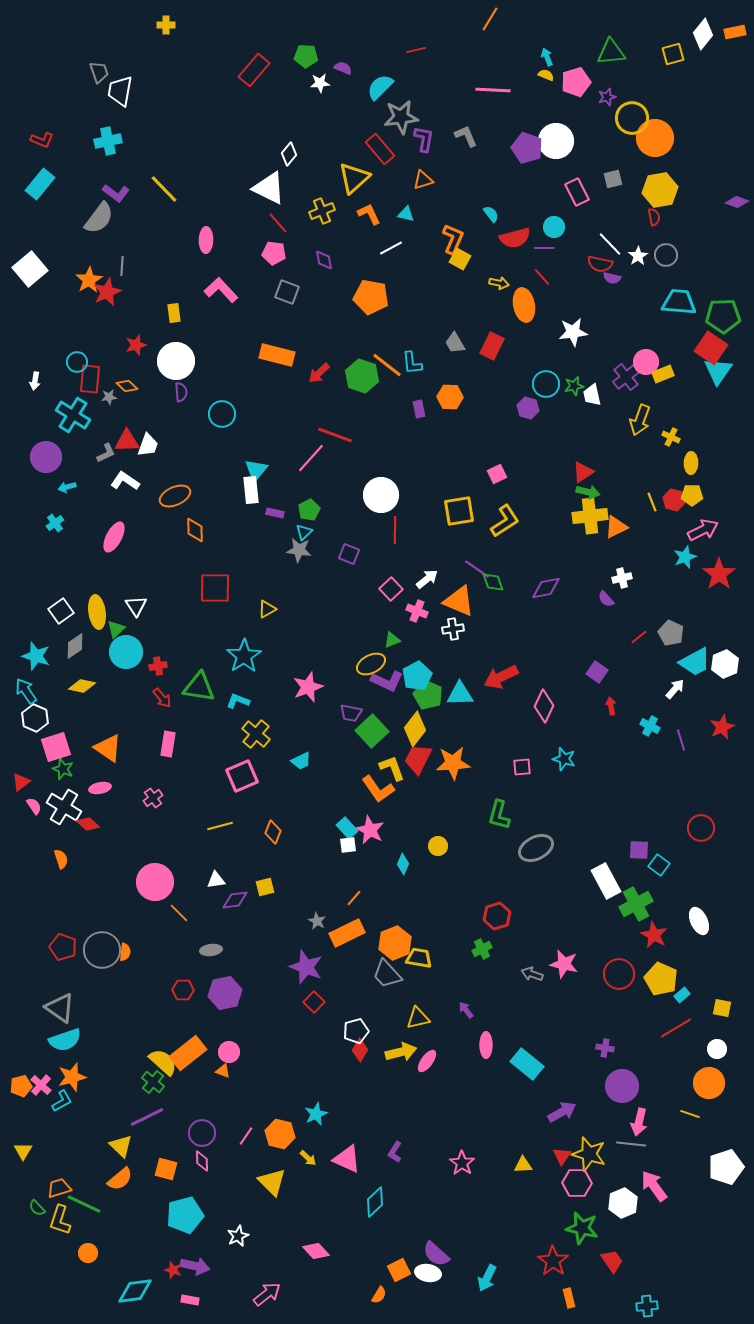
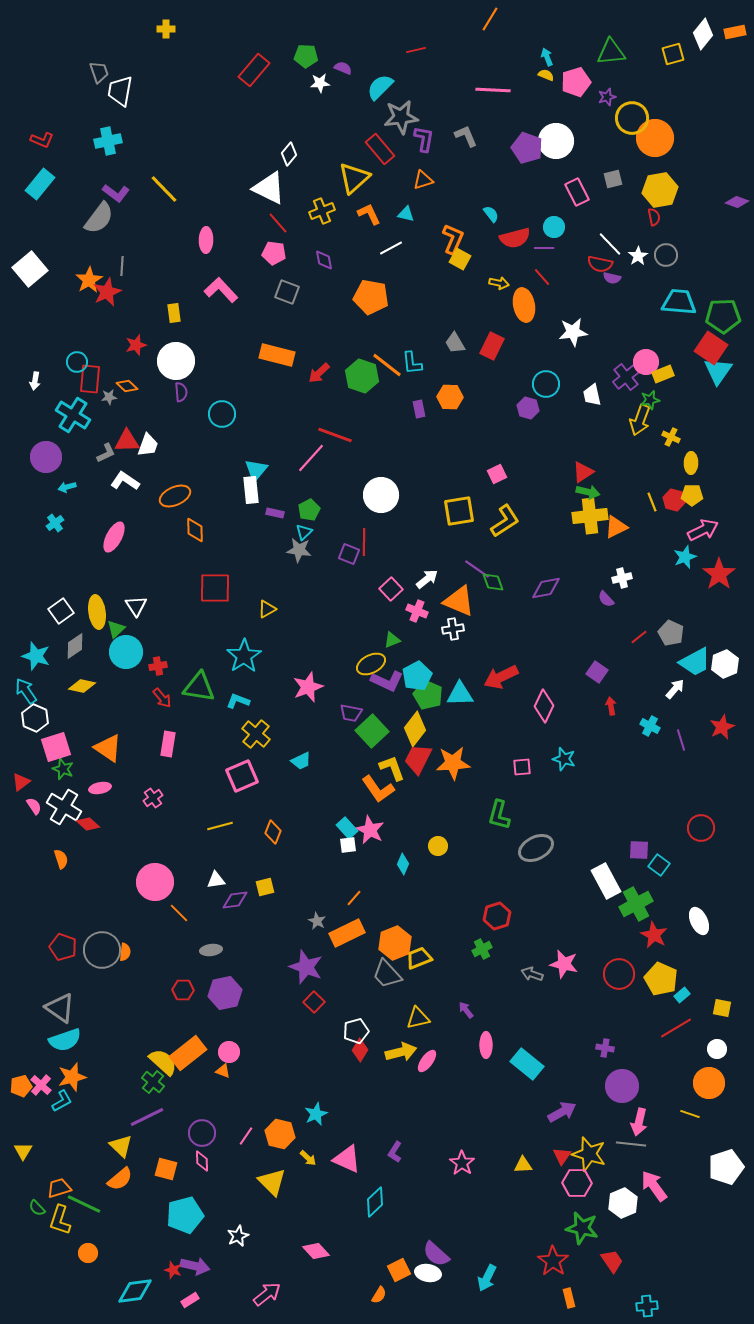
yellow cross at (166, 25): moved 4 px down
green star at (574, 386): moved 76 px right, 14 px down
red line at (395, 530): moved 31 px left, 12 px down
yellow trapezoid at (419, 958): rotated 32 degrees counterclockwise
pink rectangle at (190, 1300): rotated 42 degrees counterclockwise
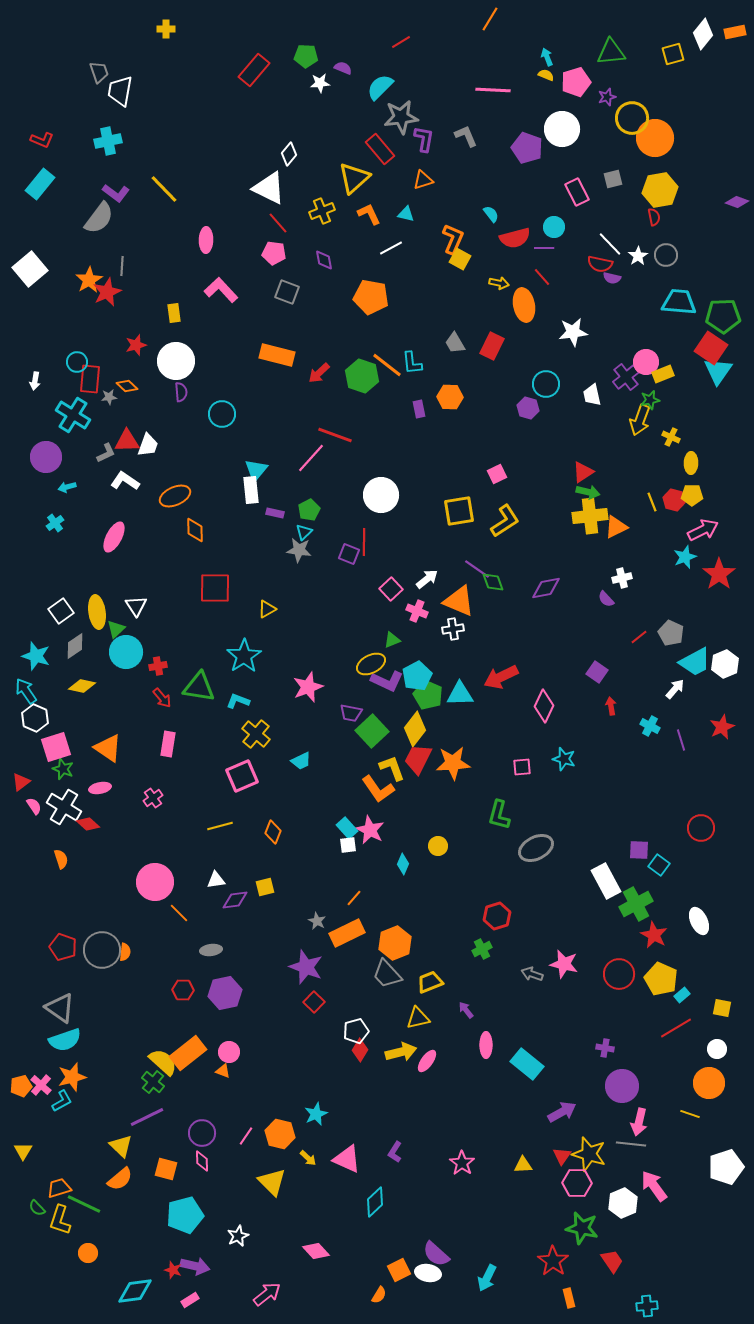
red line at (416, 50): moved 15 px left, 8 px up; rotated 18 degrees counterclockwise
white circle at (556, 141): moved 6 px right, 12 px up
yellow trapezoid at (419, 958): moved 11 px right, 24 px down
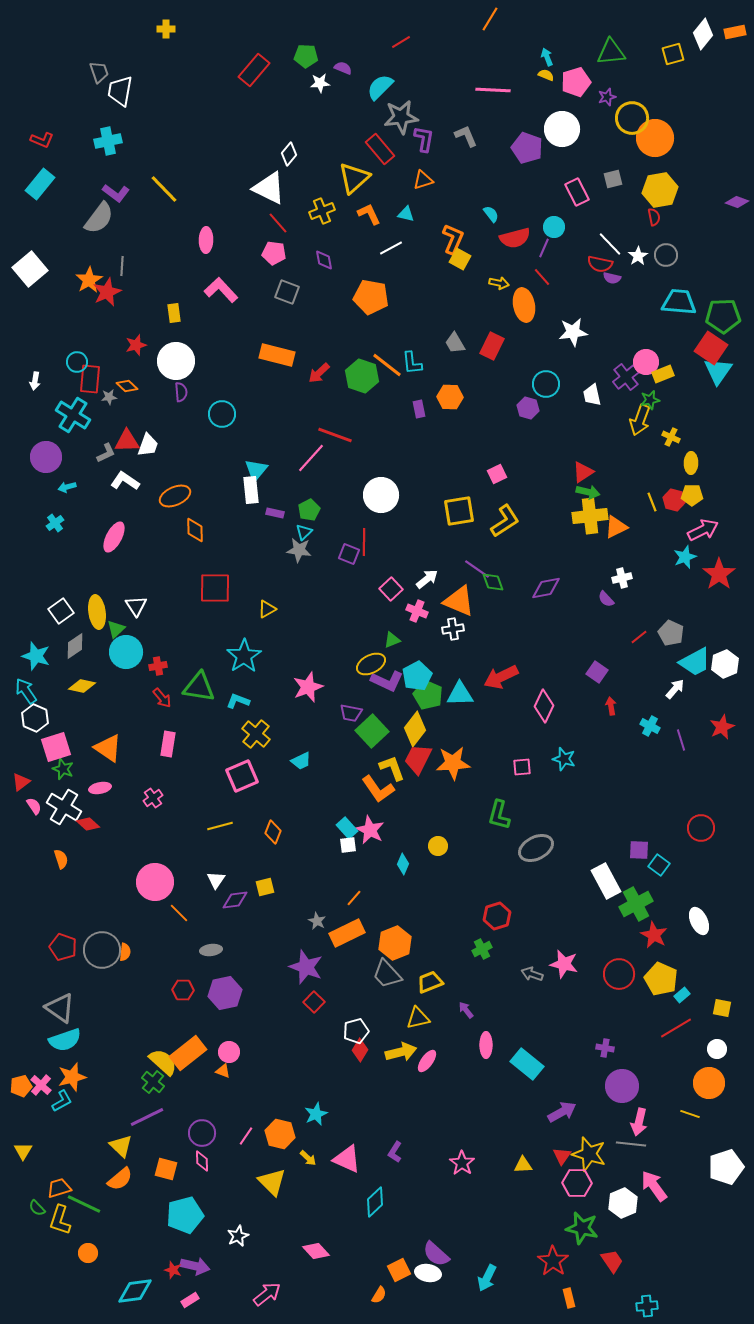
purple line at (544, 248): rotated 66 degrees counterclockwise
white triangle at (216, 880): rotated 48 degrees counterclockwise
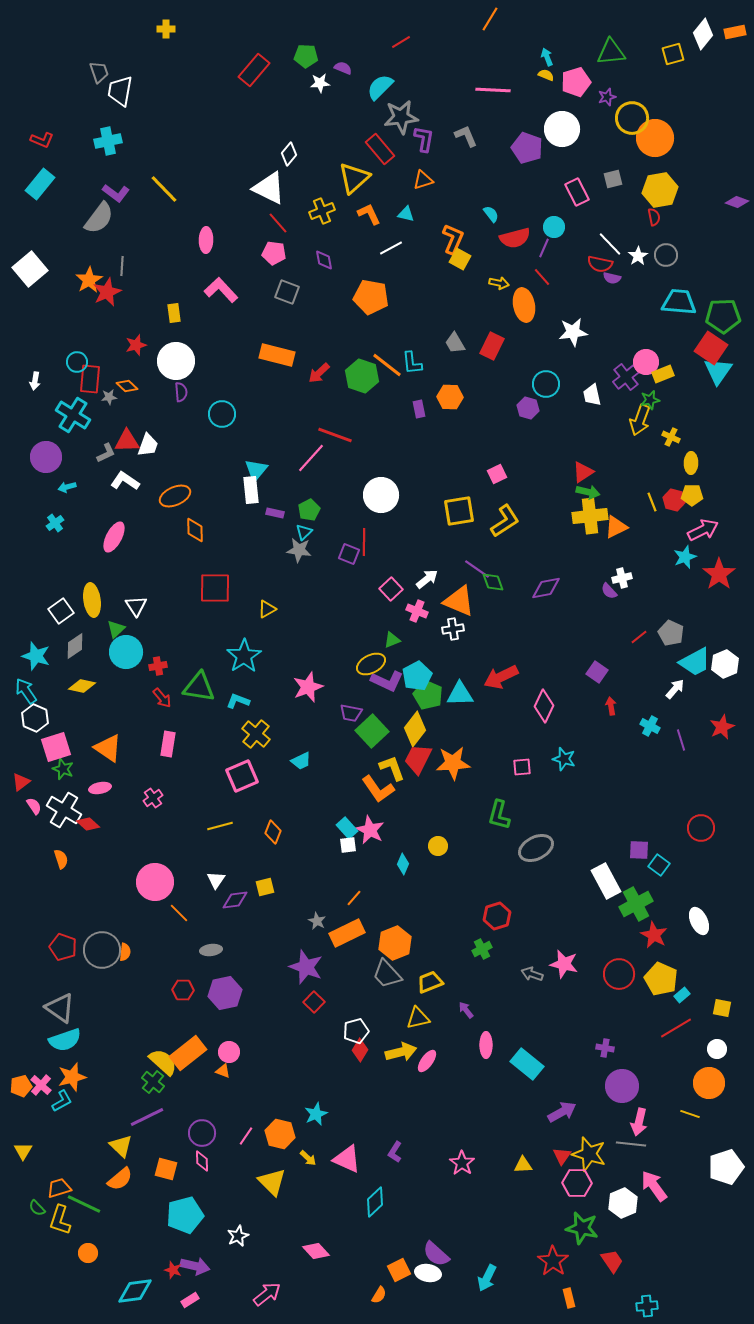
purple semicircle at (606, 599): moved 3 px right, 8 px up
yellow ellipse at (97, 612): moved 5 px left, 12 px up
white cross at (64, 807): moved 3 px down
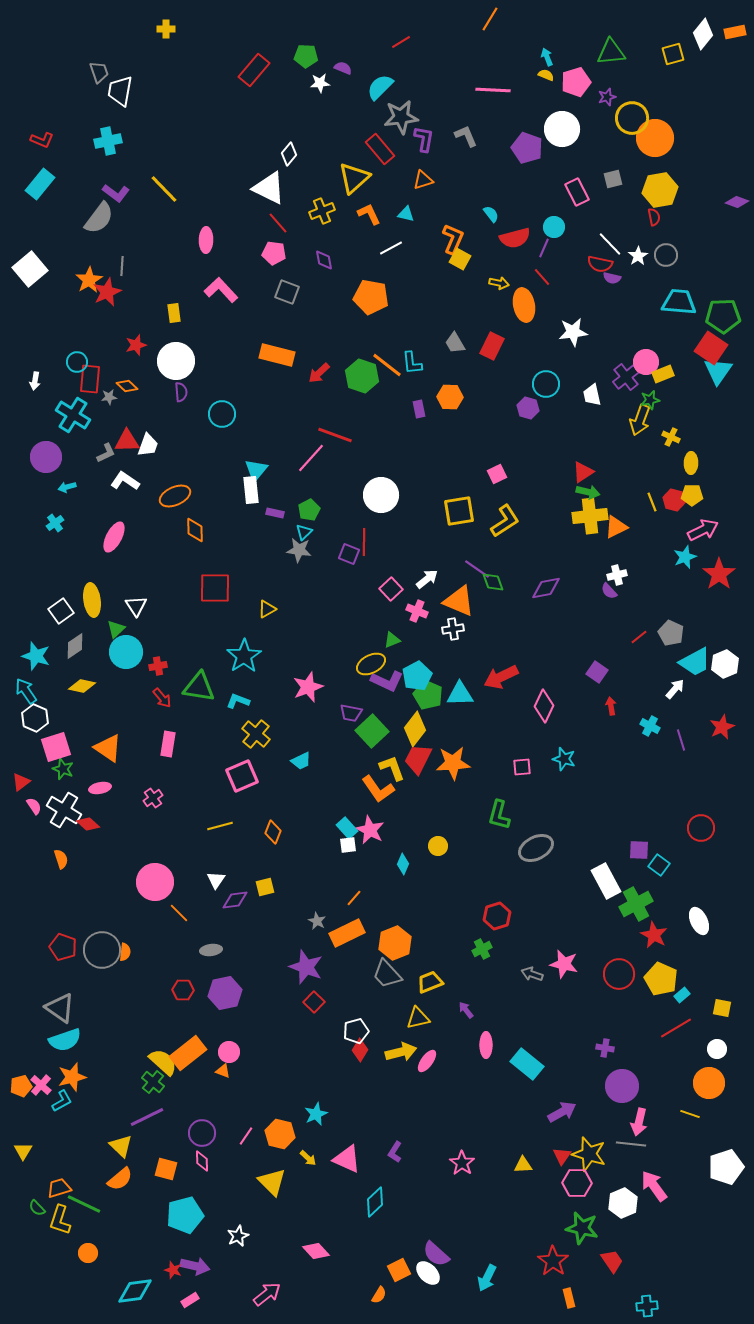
white cross at (622, 578): moved 5 px left, 3 px up
white ellipse at (428, 1273): rotated 35 degrees clockwise
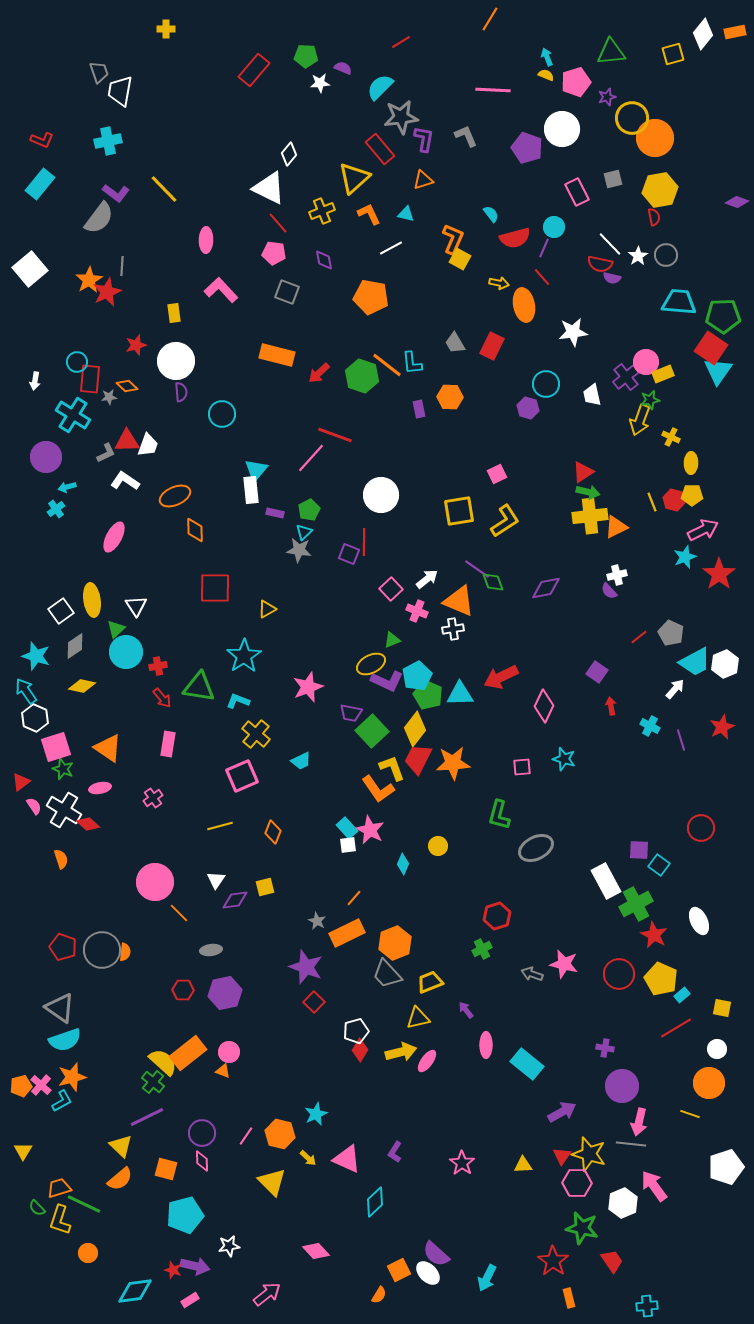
cyan cross at (55, 523): moved 1 px right, 14 px up
white star at (238, 1236): moved 9 px left, 10 px down; rotated 15 degrees clockwise
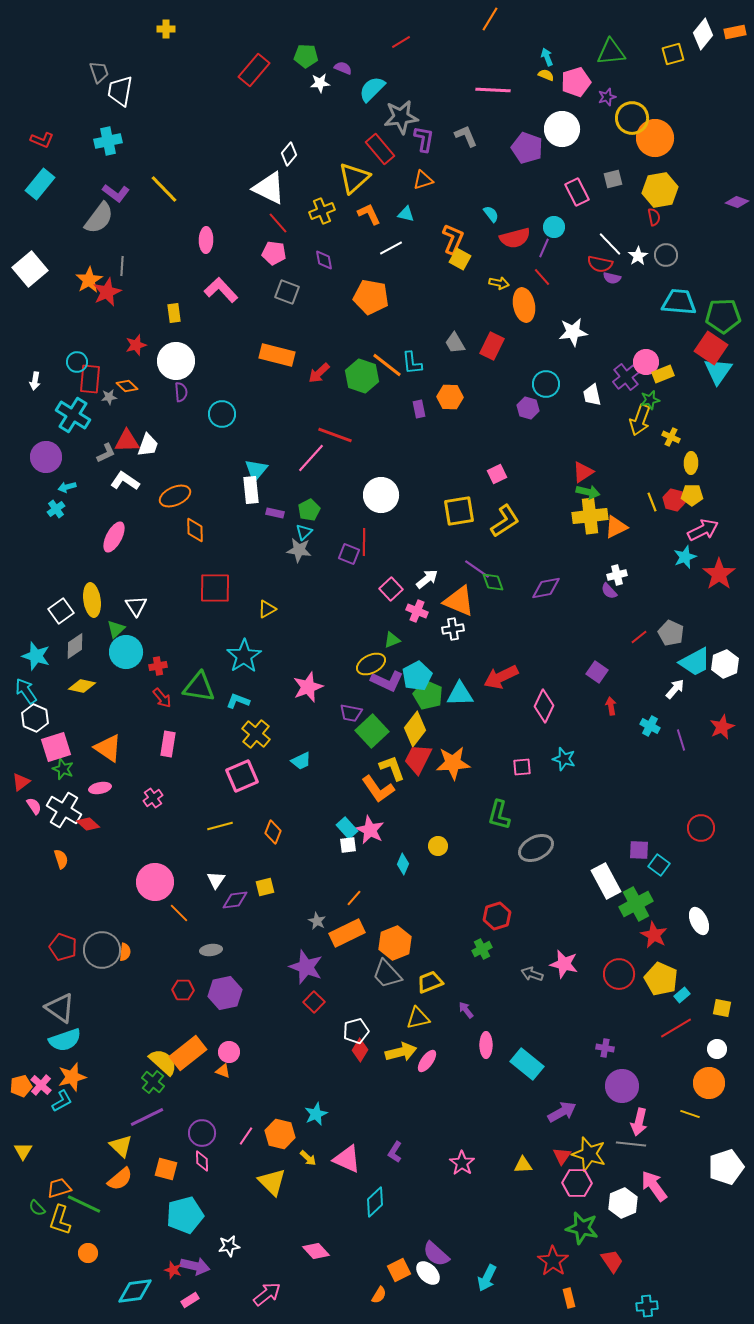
cyan semicircle at (380, 87): moved 8 px left, 2 px down
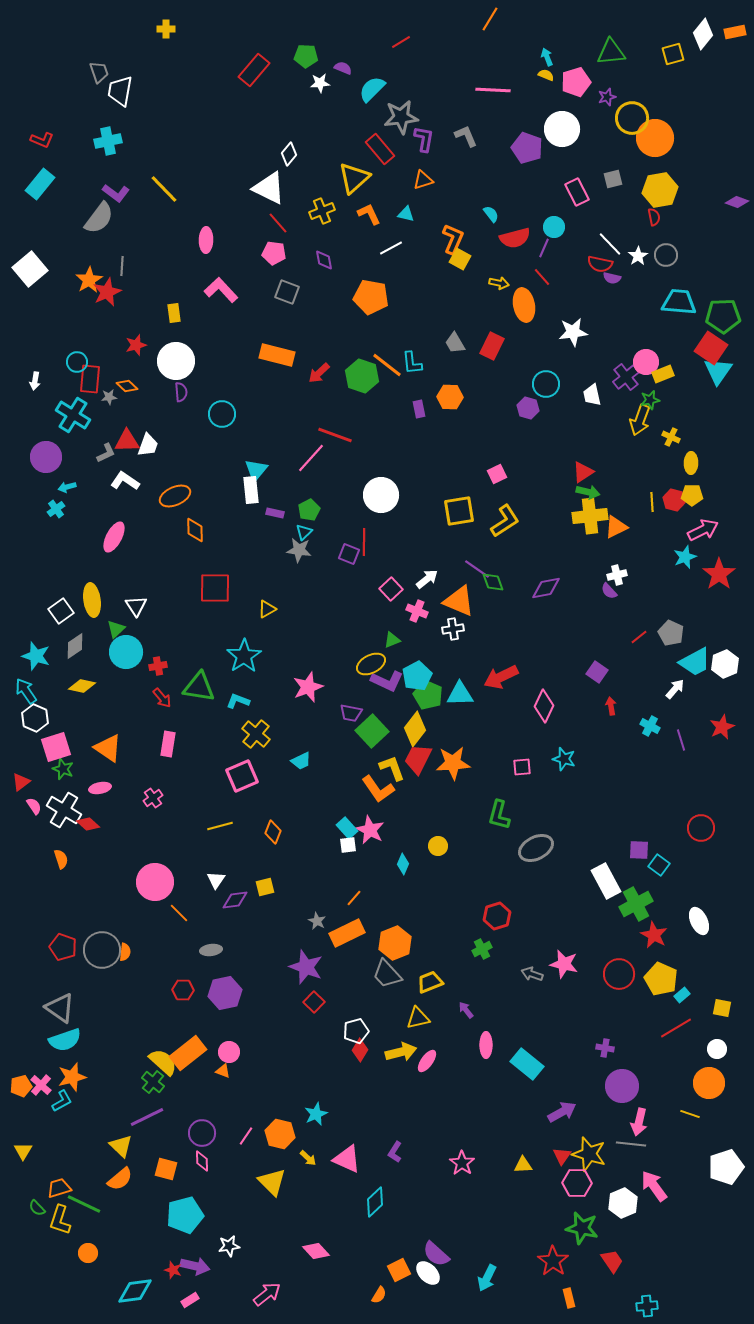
yellow line at (652, 502): rotated 18 degrees clockwise
